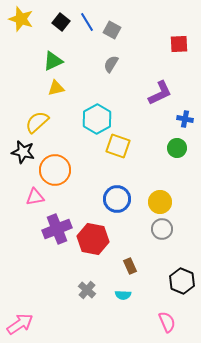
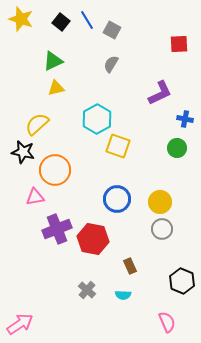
blue line: moved 2 px up
yellow semicircle: moved 2 px down
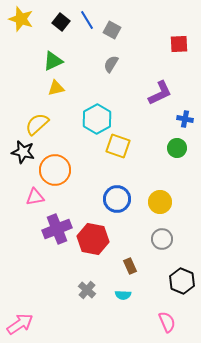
gray circle: moved 10 px down
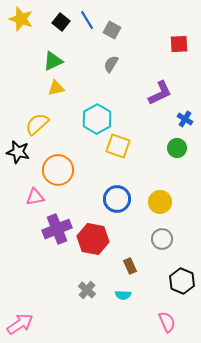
blue cross: rotated 21 degrees clockwise
black star: moved 5 px left
orange circle: moved 3 px right
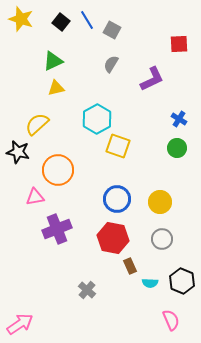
purple L-shape: moved 8 px left, 14 px up
blue cross: moved 6 px left
red hexagon: moved 20 px right, 1 px up
cyan semicircle: moved 27 px right, 12 px up
pink semicircle: moved 4 px right, 2 px up
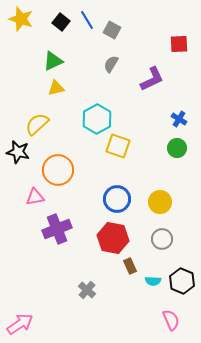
cyan semicircle: moved 3 px right, 2 px up
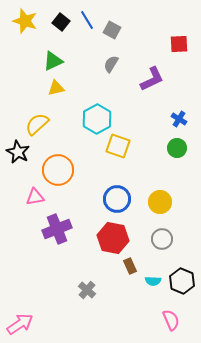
yellow star: moved 4 px right, 2 px down
black star: rotated 15 degrees clockwise
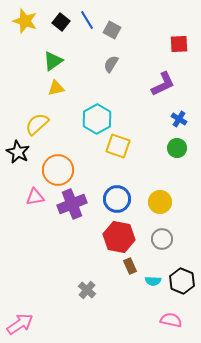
green triangle: rotated 10 degrees counterclockwise
purple L-shape: moved 11 px right, 5 px down
purple cross: moved 15 px right, 25 px up
red hexagon: moved 6 px right, 1 px up
pink semicircle: rotated 55 degrees counterclockwise
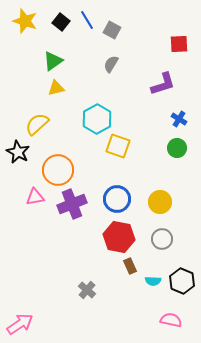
purple L-shape: rotated 8 degrees clockwise
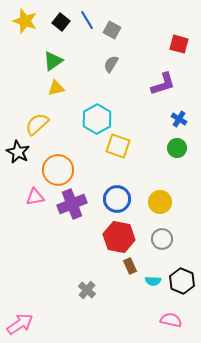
red square: rotated 18 degrees clockwise
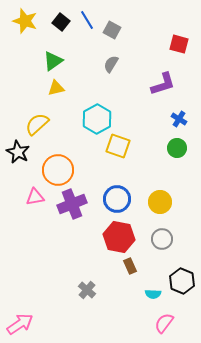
cyan semicircle: moved 13 px down
pink semicircle: moved 7 px left, 3 px down; rotated 65 degrees counterclockwise
